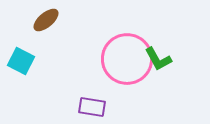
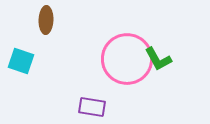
brown ellipse: rotated 48 degrees counterclockwise
cyan square: rotated 8 degrees counterclockwise
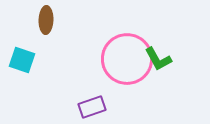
cyan square: moved 1 px right, 1 px up
purple rectangle: rotated 28 degrees counterclockwise
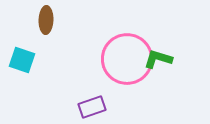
green L-shape: rotated 136 degrees clockwise
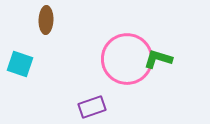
cyan square: moved 2 px left, 4 px down
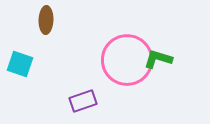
pink circle: moved 1 px down
purple rectangle: moved 9 px left, 6 px up
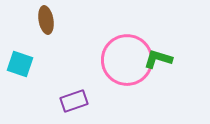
brown ellipse: rotated 12 degrees counterclockwise
purple rectangle: moved 9 px left
